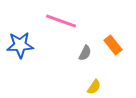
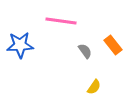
pink line: rotated 12 degrees counterclockwise
gray semicircle: moved 2 px up; rotated 63 degrees counterclockwise
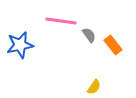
blue star: rotated 8 degrees counterclockwise
gray semicircle: moved 4 px right, 16 px up
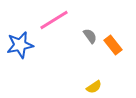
pink line: moved 7 px left, 1 px up; rotated 40 degrees counterclockwise
gray semicircle: moved 1 px right, 1 px down
yellow semicircle: rotated 21 degrees clockwise
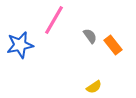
pink line: rotated 28 degrees counterclockwise
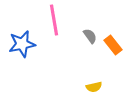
pink line: rotated 40 degrees counterclockwise
blue star: moved 2 px right, 1 px up
yellow semicircle: rotated 21 degrees clockwise
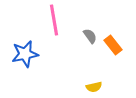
blue star: moved 3 px right, 10 px down
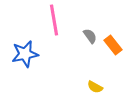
yellow semicircle: moved 1 px right; rotated 42 degrees clockwise
